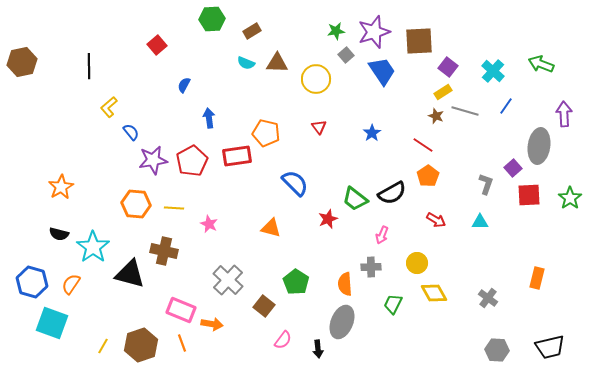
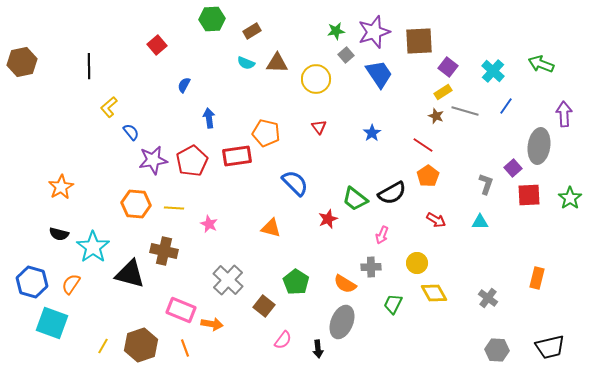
blue trapezoid at (382, 71): moved 3 px left, 3 px down
orange semicircle at (345, 284): rotated 55 degrees counterclockwise
orange line at (182, 343): moved 3 px right, 5 px down
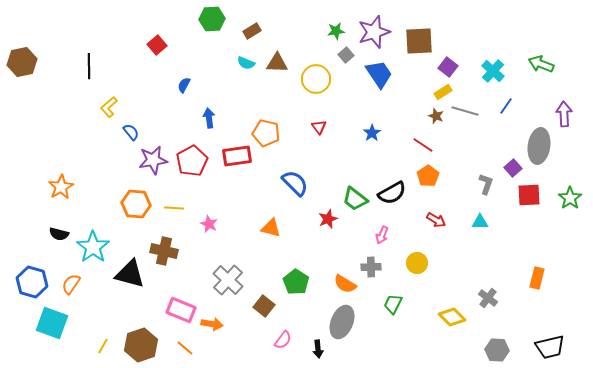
yellow diamond at (434, 293): moved 18 px right, 24 px down; rotated 16 degrees counterclockwise
orange line at (185, 348): rotated 30 degrees counterclockwise
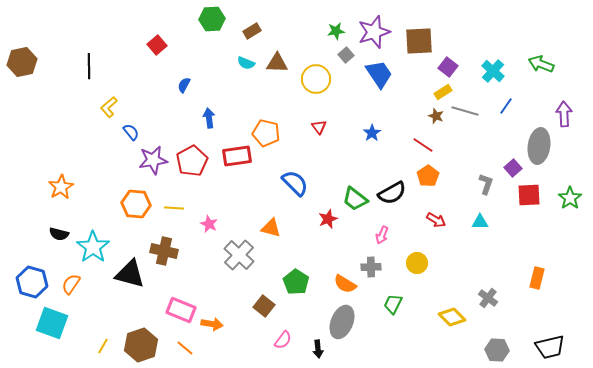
gray cross at (228, 280): moved 11 px right, 25 px up
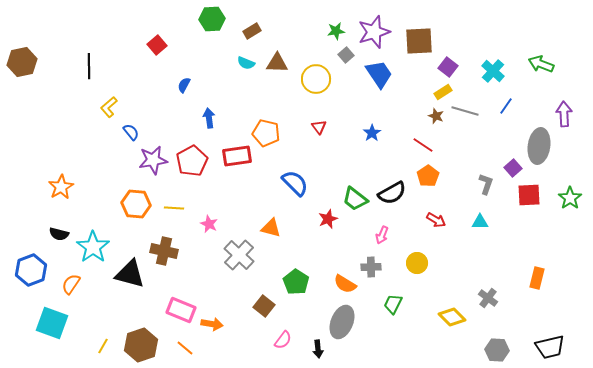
blue hexagon at (32, 282): moved 1 px left, 12 px up; rotated 24 degrees clockwise
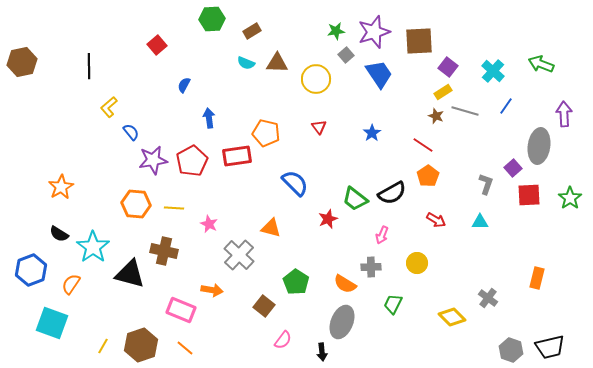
black semicircle at (59, 234): rotated 18 degrees clockwise
orange arrow at (212, 324): moved 34 px up
black arrow at (318, 349): moved 4 px right, 3 px down
gray hexagon at (497, 350): moved 14 px right; rotated 15 degrees clockwise
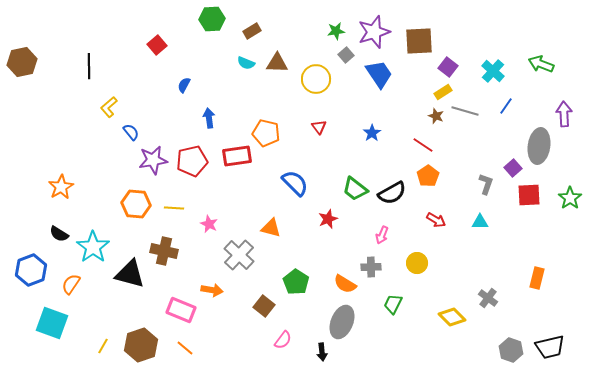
red pentagon at (192, 161): rotated 16 degrees clockwise
green trapezoid at (355, 199): moved 10 px up
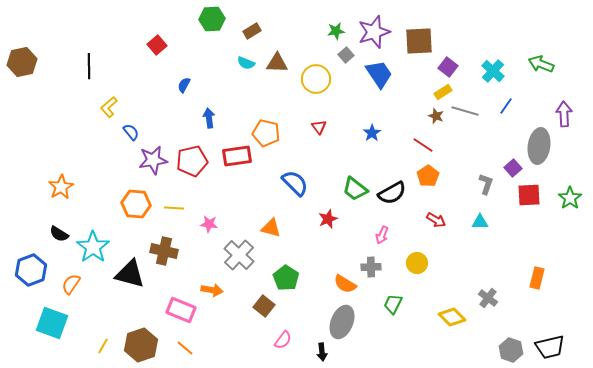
pink star at (209, 224): rotated 18 degrees counterclockwise
green pentagon at (296, 282): moved 10 px left, 4 px up
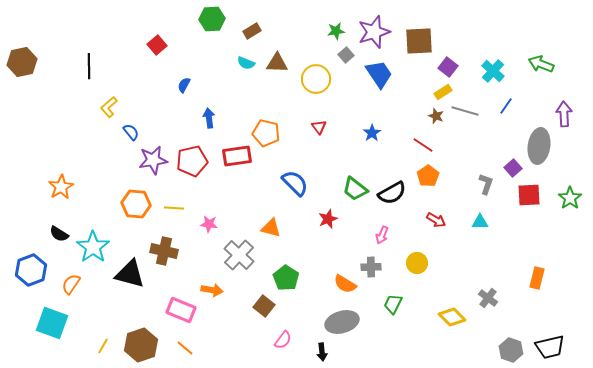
gray ellipse at (342, 322): rotated 52 degrees clockwise
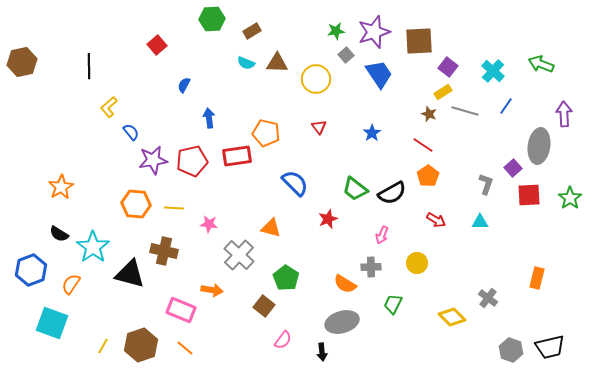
brown star at (436, 116): moved 7 px left, 2 px up
